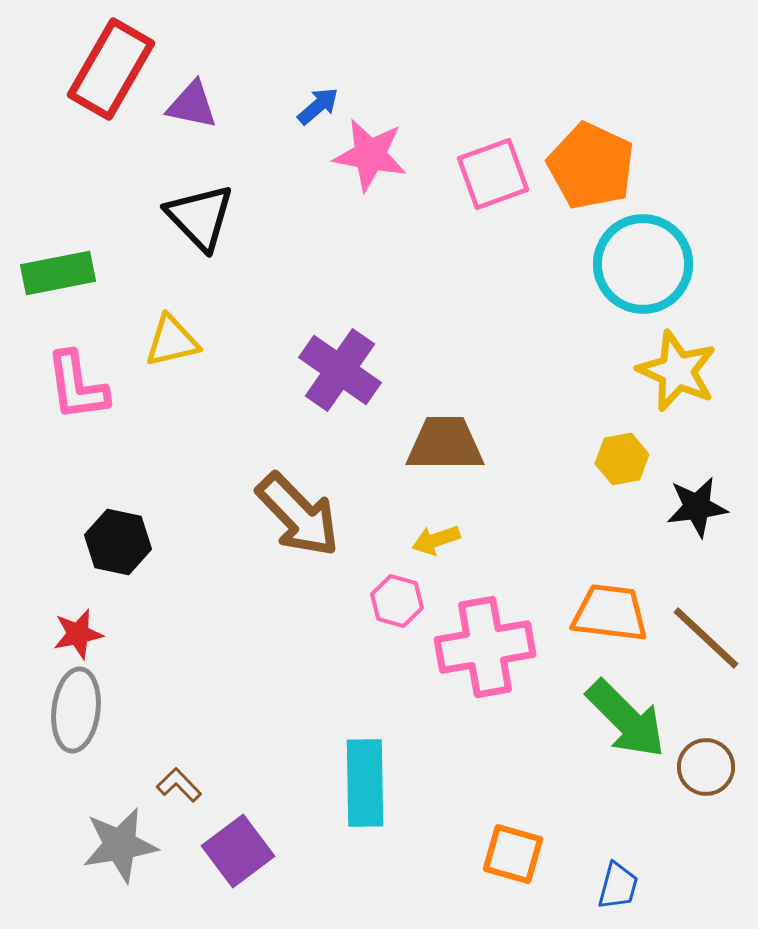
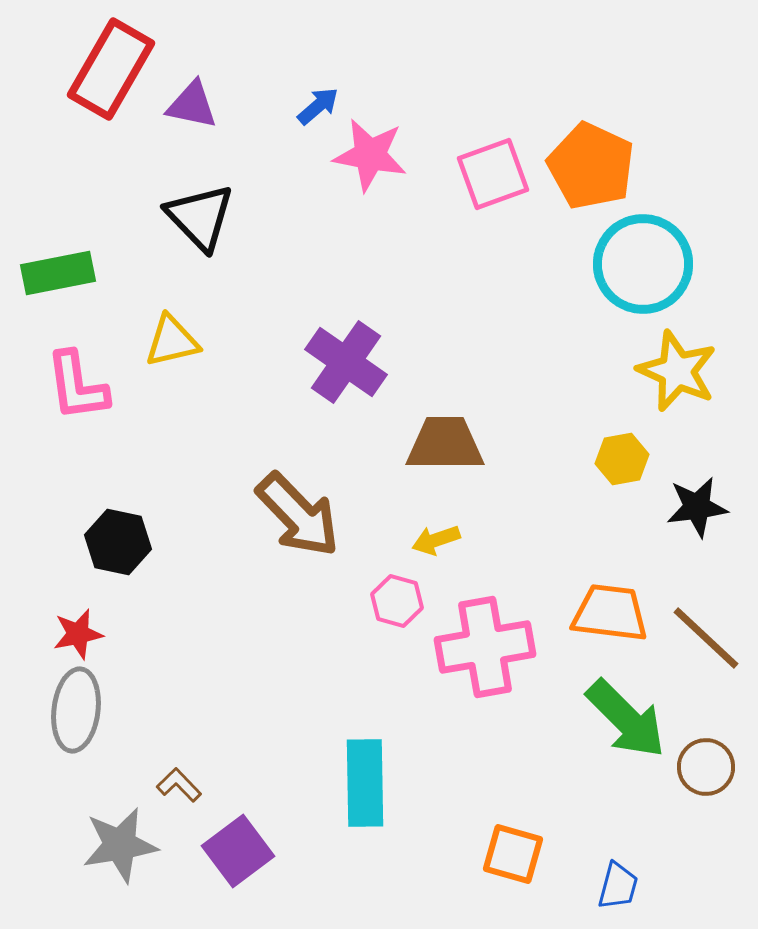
purple cross: moved 6 px right, 8 px up
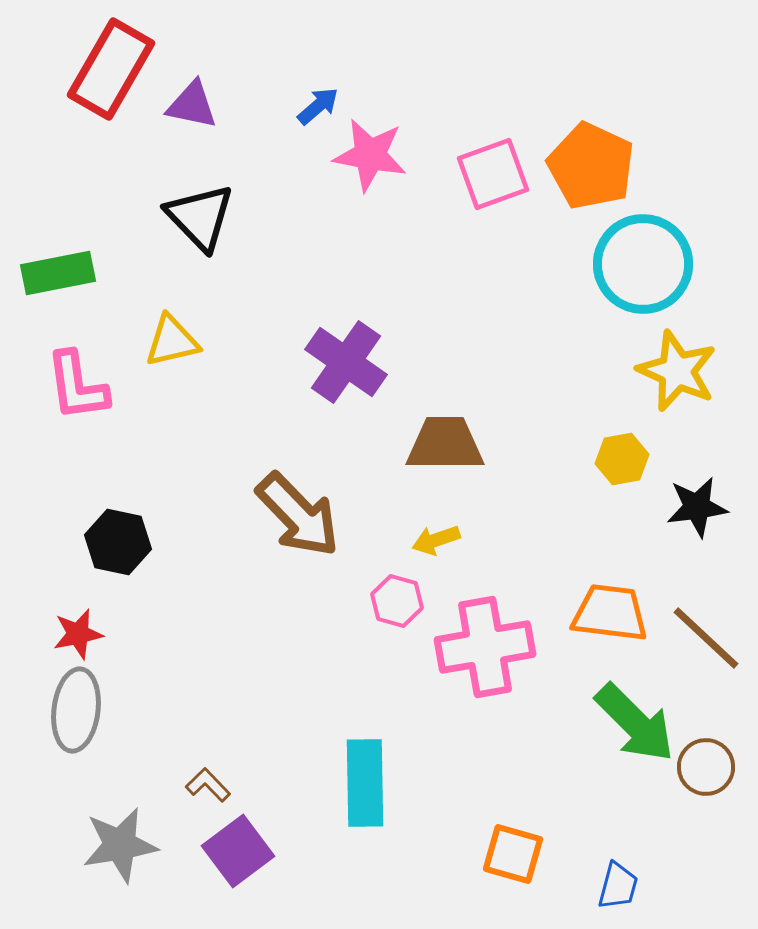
green arrow: moved 9 px right, 4 px down
brown L-shape: moved 29 px right
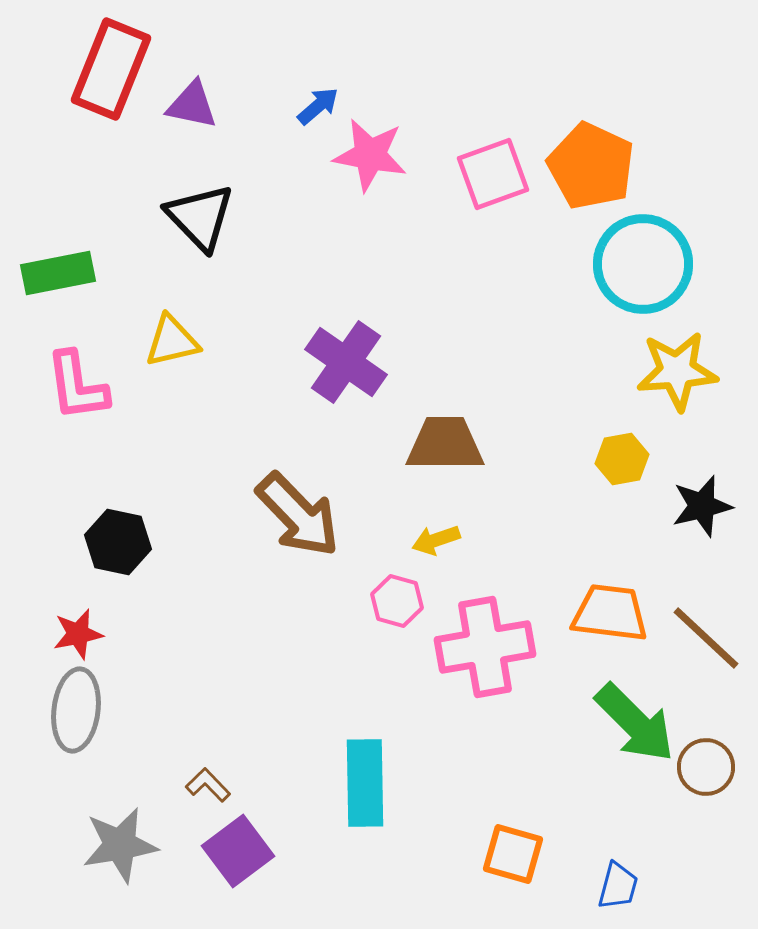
red rectangle: rotated 8 degrees counterclockwise
yellow star: rotated 28 degrees counterclockwise
black star: moved 5 px right, 1 px up; rotated 6 degrees counterclockwise
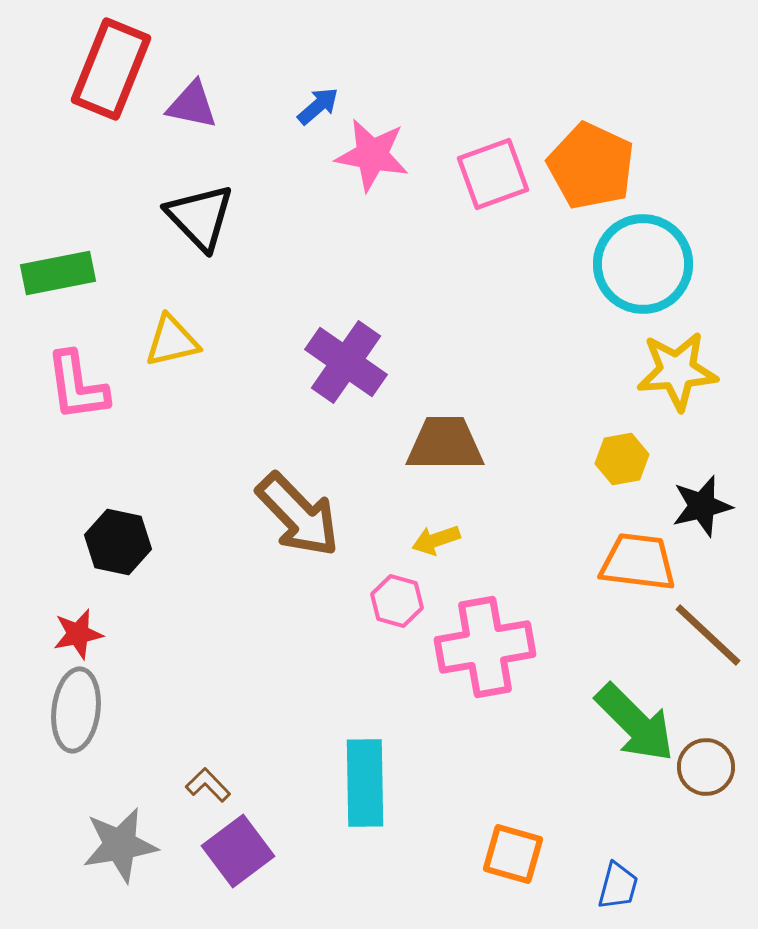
pink star: moved 2 px right
orange trapezoid: moved 28 px right, 51 px up
brown line: moved 2 px right, 3 px up
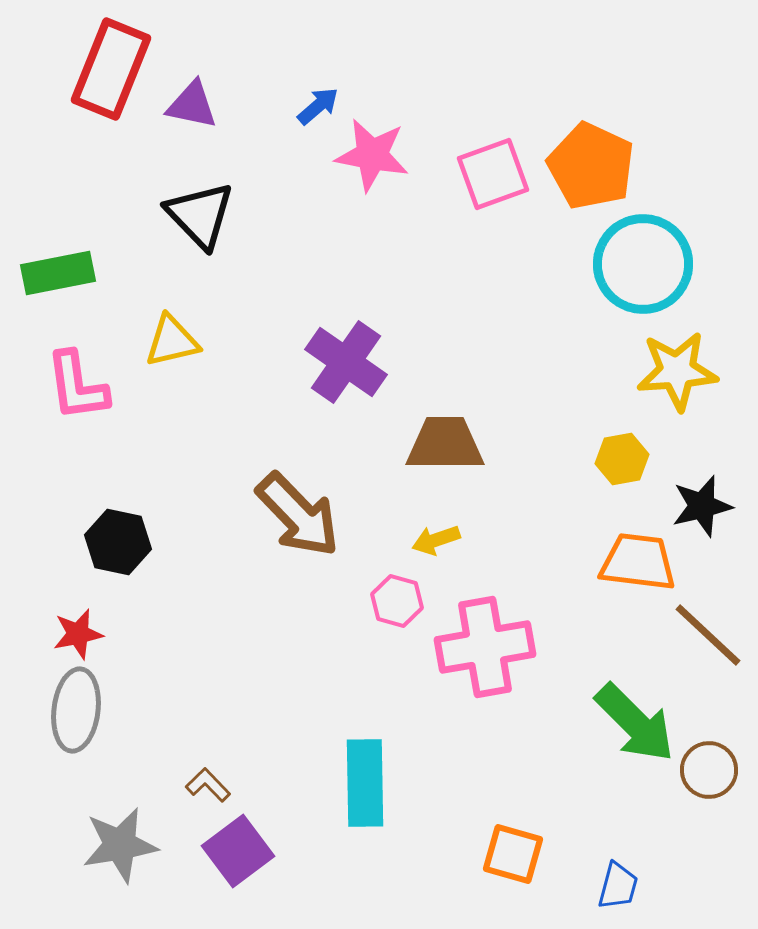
black triangle: moved 2 px up
brown circle: moved 3 px right, 3 px down
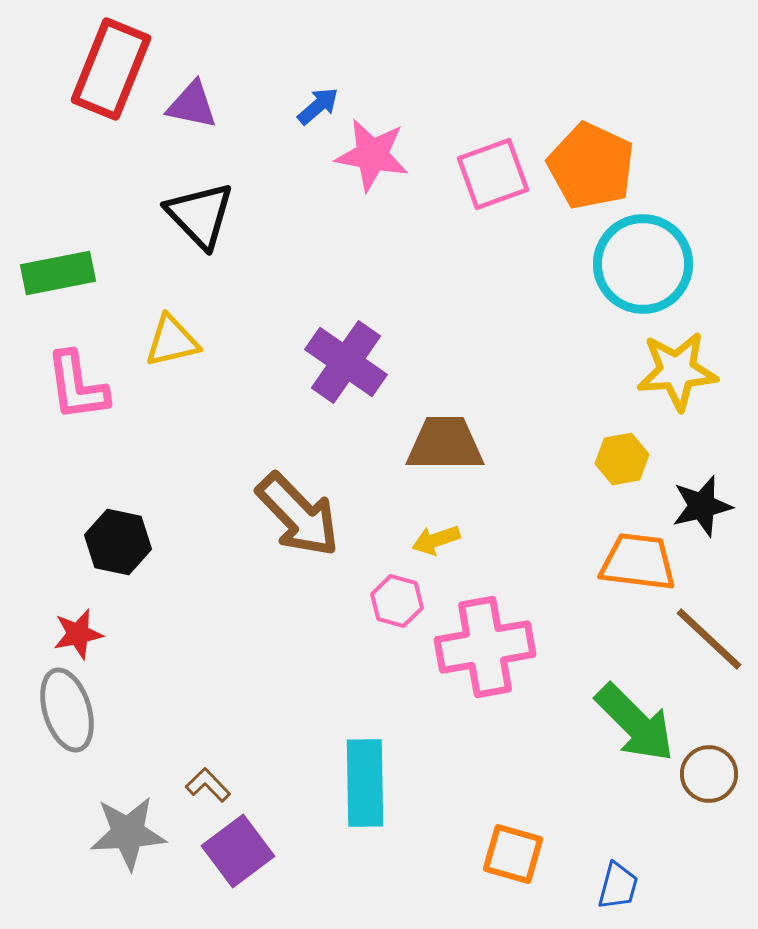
brown line: moved 1 px right, 4 px down
gray ellipse: moved 9 px left; rotated 24 degrees counterclockwise
brown circle: moved 4 px down
gray star: moved 8 px right, 12 px up; rotated 6 degrees clockwise
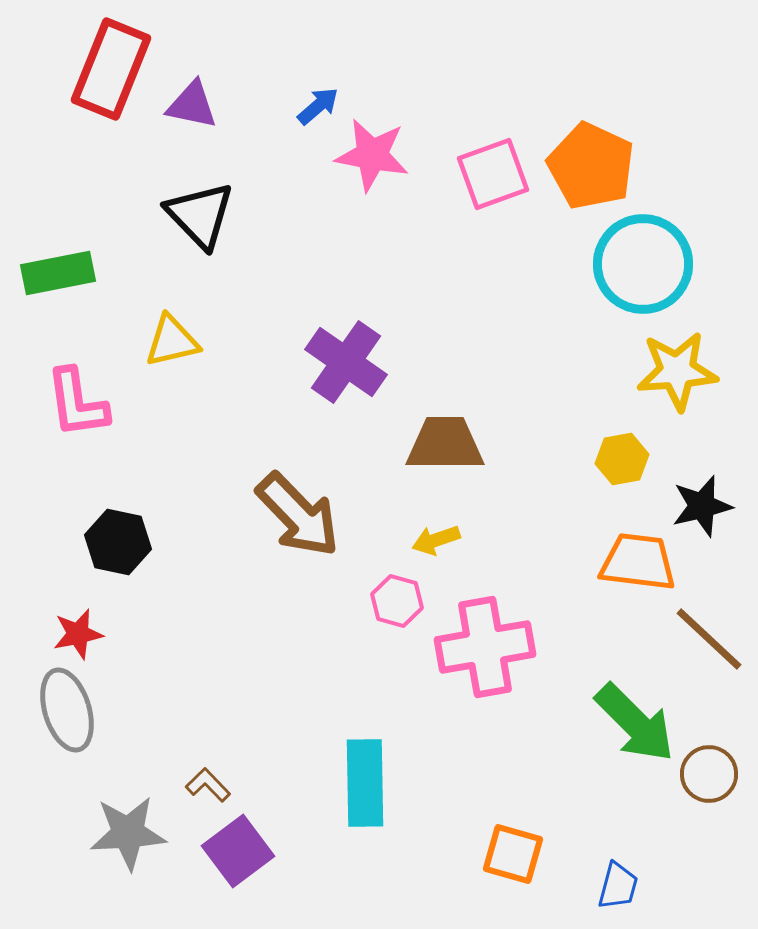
pink L-shape: moved 17 px down
